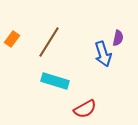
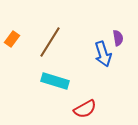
purple semicircle: rotated 21 degrees counterclockwise
brown line: moved 1 px right
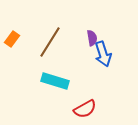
purple semicircle: moved 26 px left
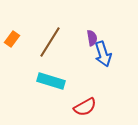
cyan rectangle: moved 4 px left
red semicircle: moved 2 px up
